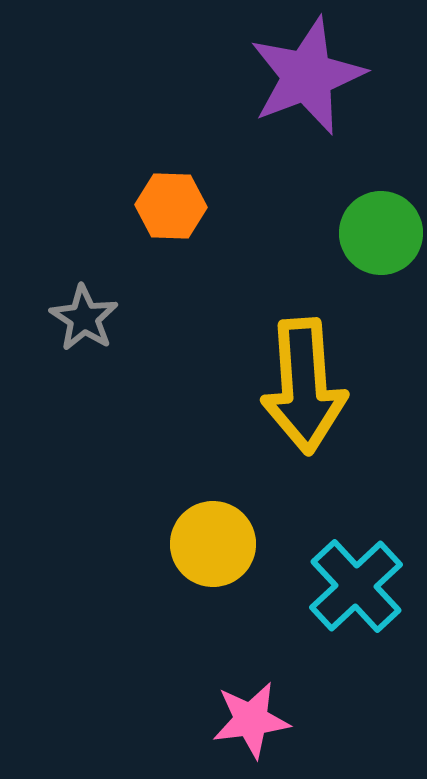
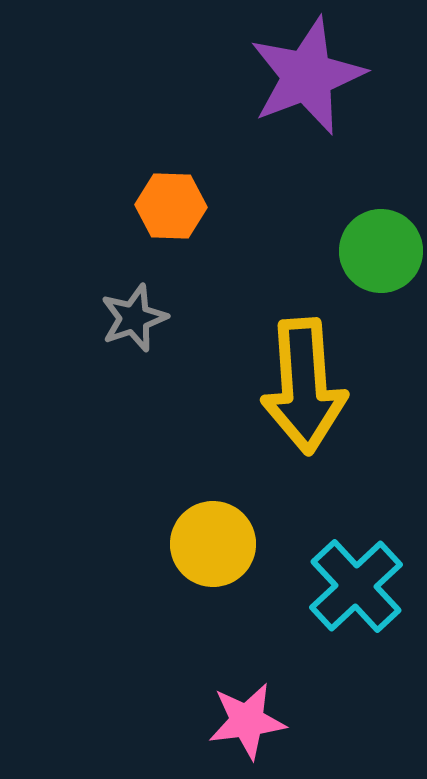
green circle: moved 18 px down
gray star: moved 50 px right; rotated 20 degrees clockwise
pink star: moved 4 px left, 1 px down
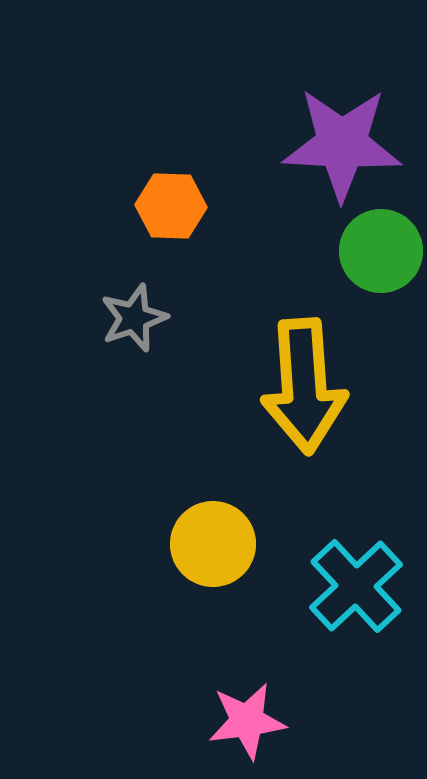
purple star: moved 35 px right, 68 px down; rotated 24 degrees clockwise
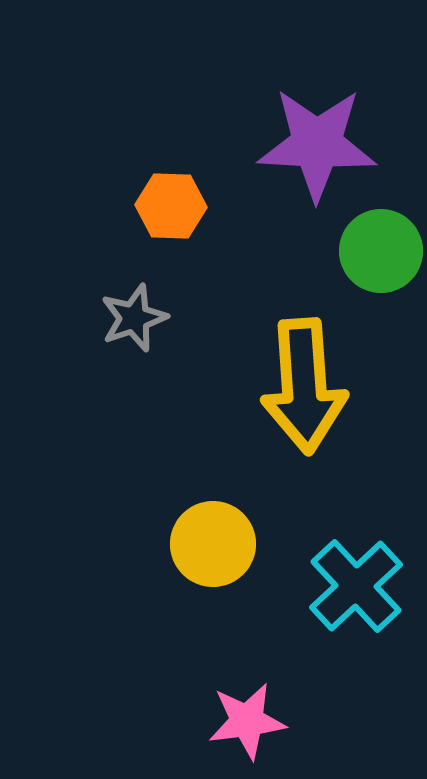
purple star: moved 25 px left
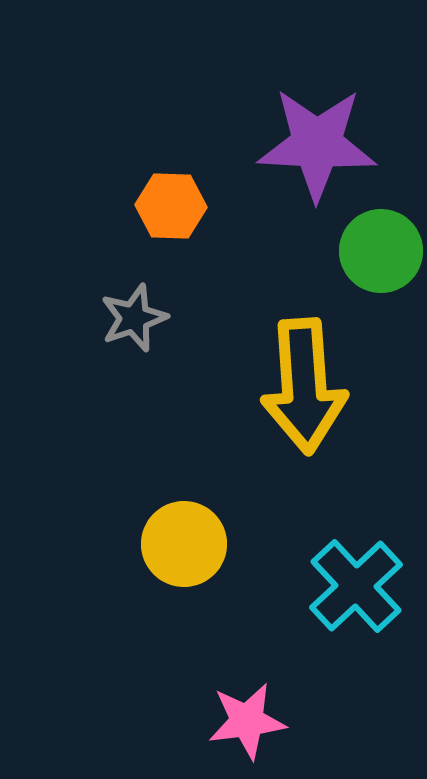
yellow circle: moved 29 px left
